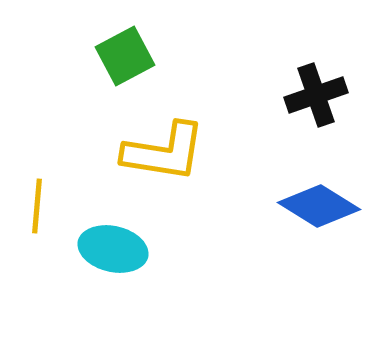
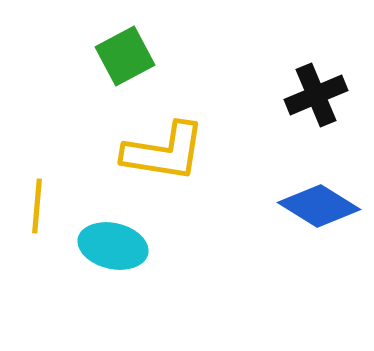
black cross: rotated 4 degrees counterclockwise
cyan ellipse: moved 3 px up
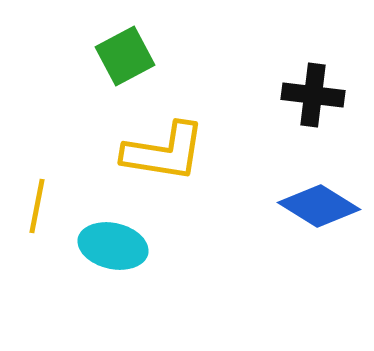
black cross: moved 3 px left; rotated 30 degrees clockwise
yellow line: rotated 6 degrees clockwise
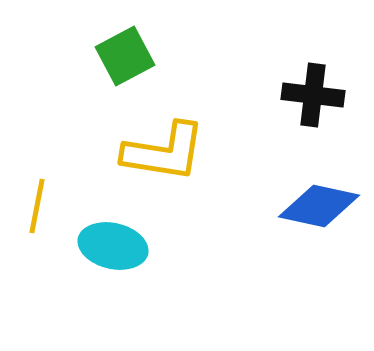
blue diamond: rotated 20 degrees counterclockwise
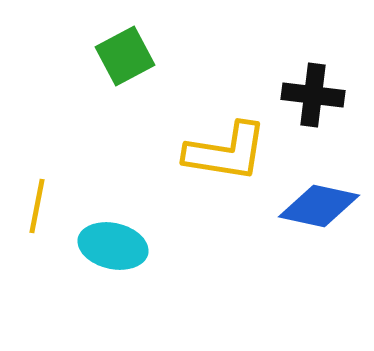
yellow L-shape: moved 62 px right
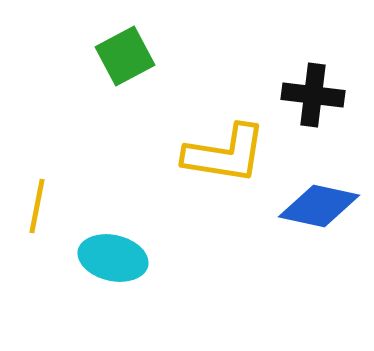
yellow L-shape: moved 1 px left, 2 px down
cyan ellipse: moved 12 px down
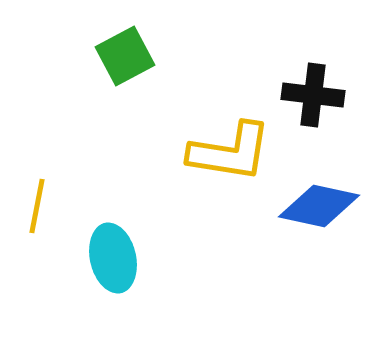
yellow L-shape: moved 5 px right, 2 px up
cyan ellipse: rotated 64 degrees clockwise
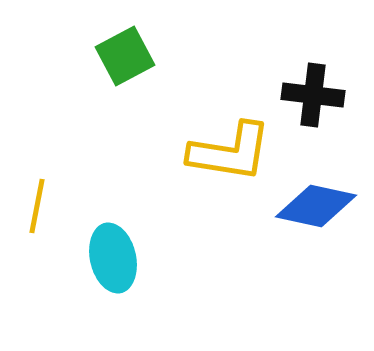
blue diamond: moved 3 px left
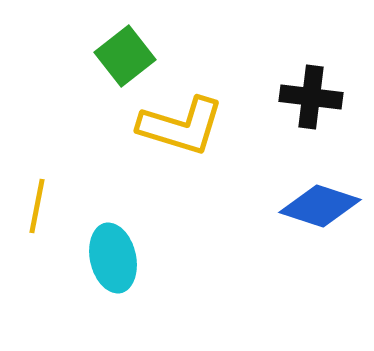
green square: rotated 10 degrees counterclockwise
black cross: moved 2 px left, 2 px down
yellow L-shape: moved 49 px left, 26 px up; rotated 8 degrees clockwise
blue diamond: moved 4 px right; rotated 6 degrees clockwise
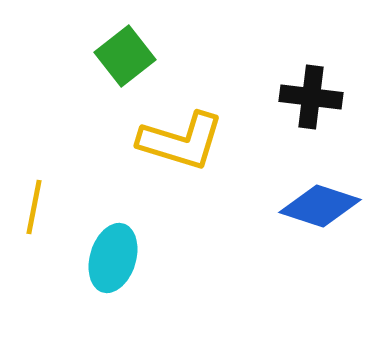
yellow L-shape: moved 15 px down
yellow line: moved 3 px left, 1 px down
cyan ellipse: rotated 30 degrees clockwise
